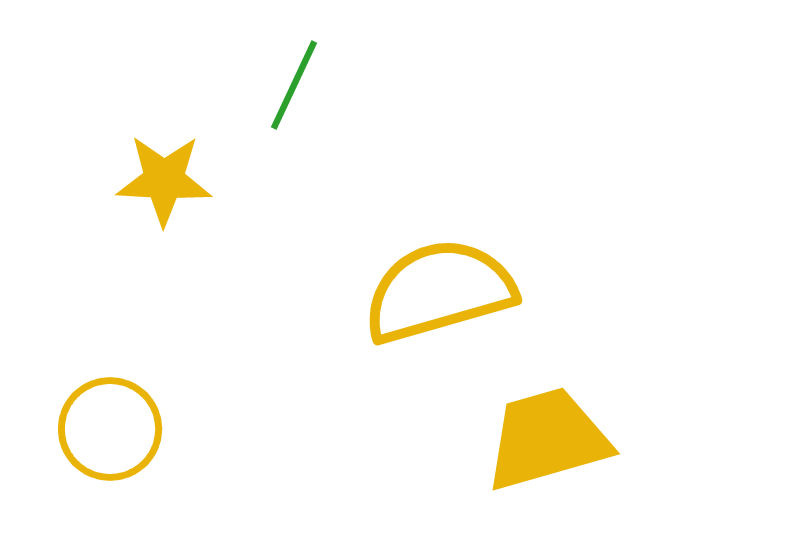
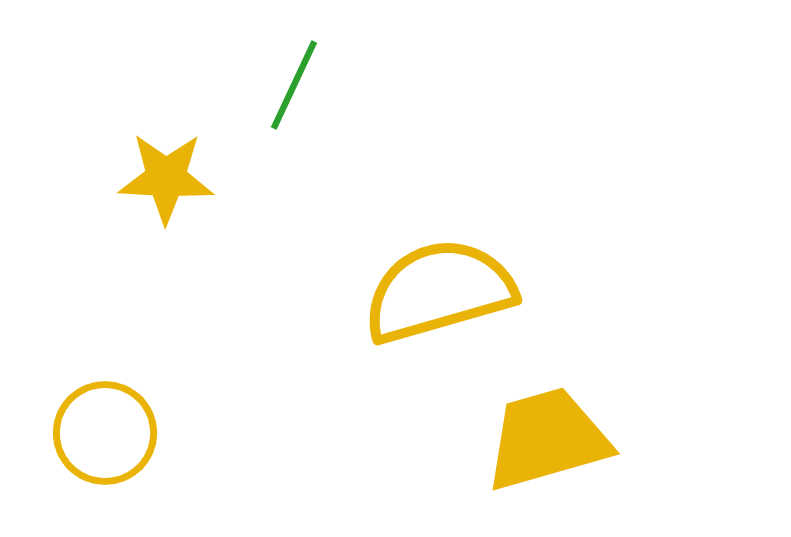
yellow star: moved 2 px right, 2 px up
yellow circle: moved 5 px left, 4 px down
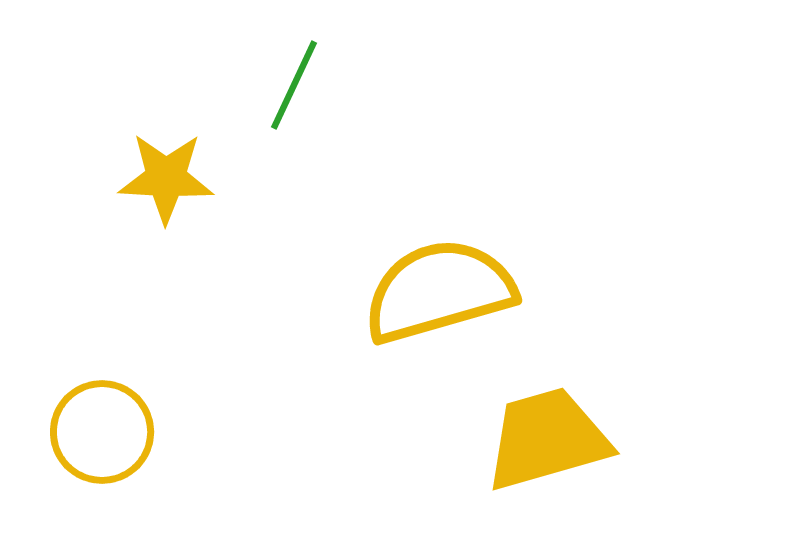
yellow circle: moved 3 px left, 1 px up
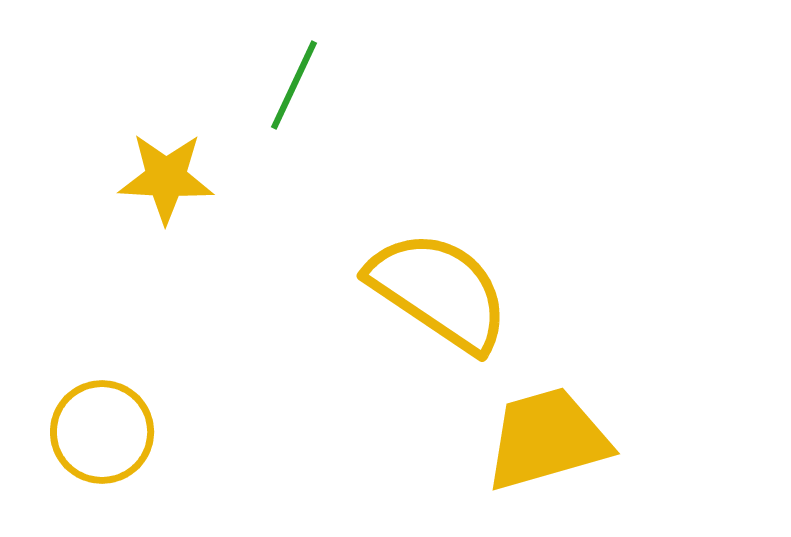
yellow semicircle: rotated 50 degrees clockwise
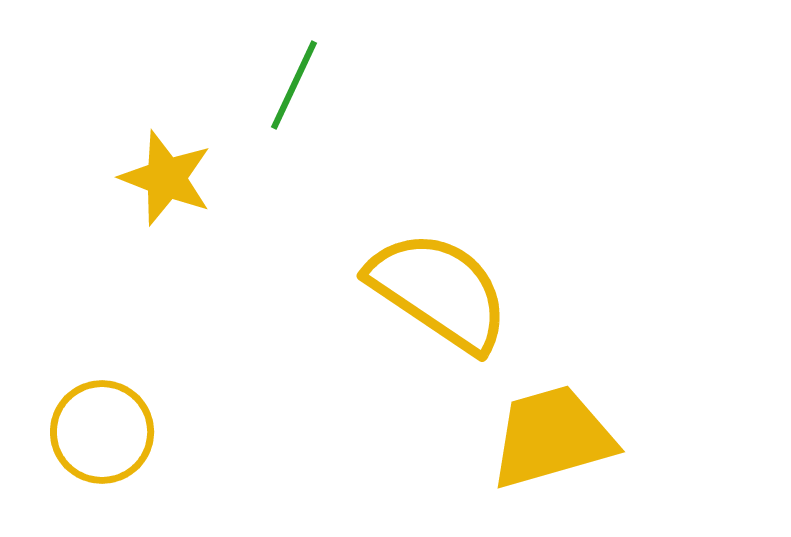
yellow star: rotated 18 degrees clockwise
yellow trapezoid: moved 5 px right, 2 px up
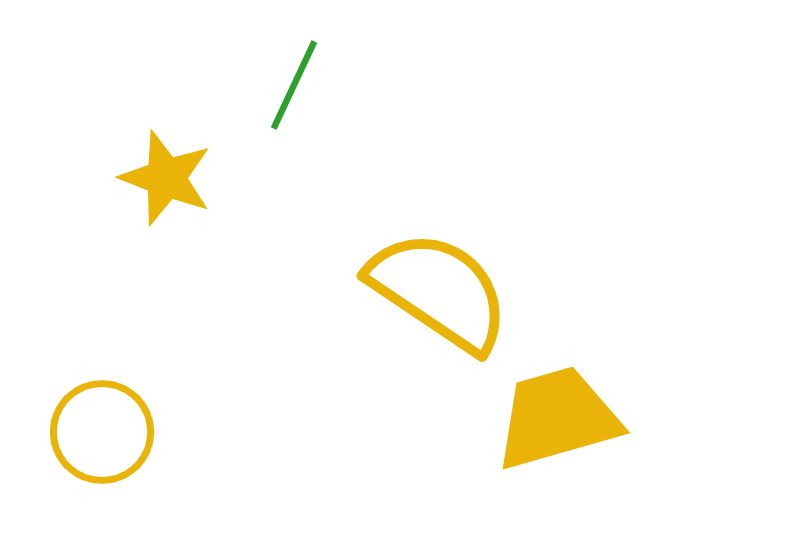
yellow trapezoid: moved 5 px right, 19 px up
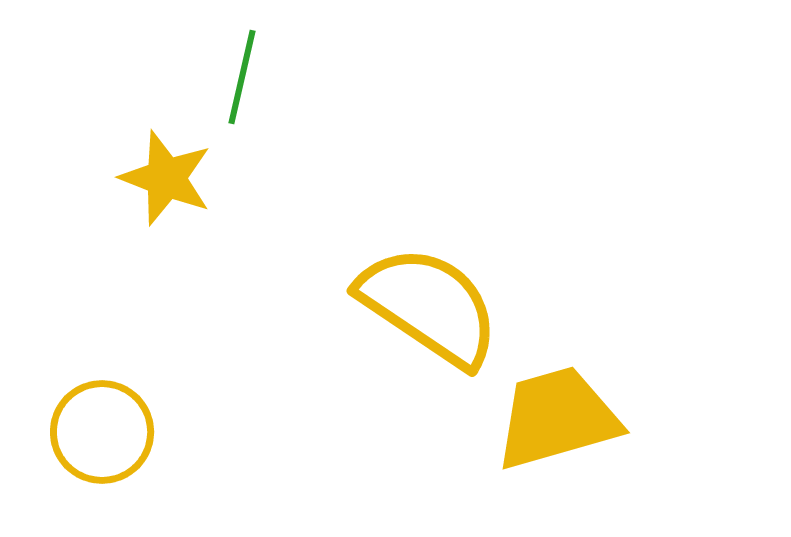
green line: moved 52 px left, 8 px up; rotated 12 degrees counterclockwise
yellow semicircle: moved 10 px left, 15 px down
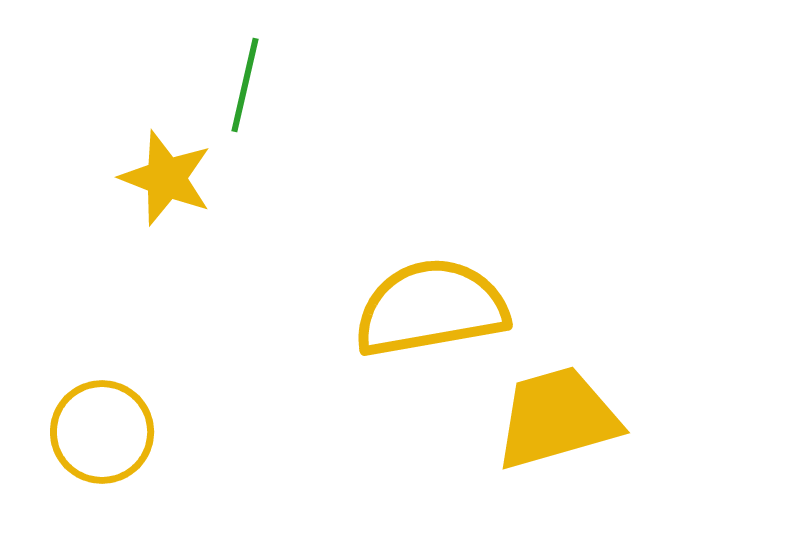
green line: moved 3 px right, 8 px down
yellow semicircle: moved 2 px right, 2 px down; rotated 44 degrees counterclockwise
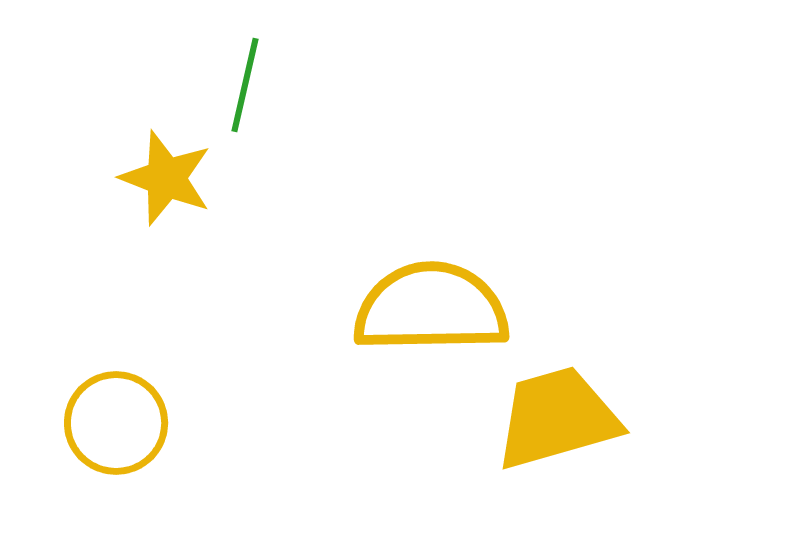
yellow semicircle: rotated 9 degrees clockwise
yellow circle: moved 14 px right, 9 px up
